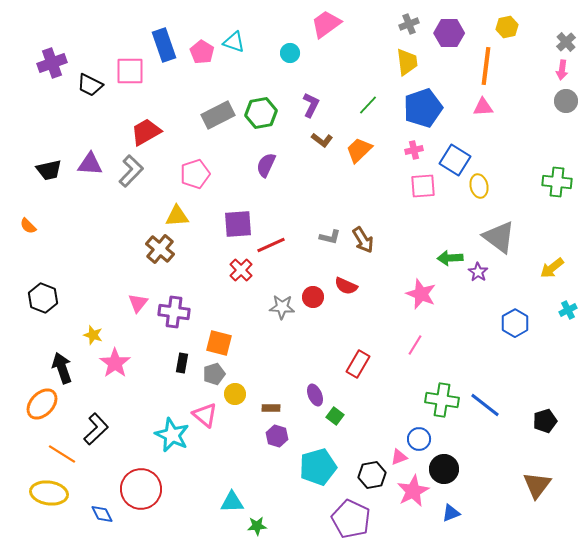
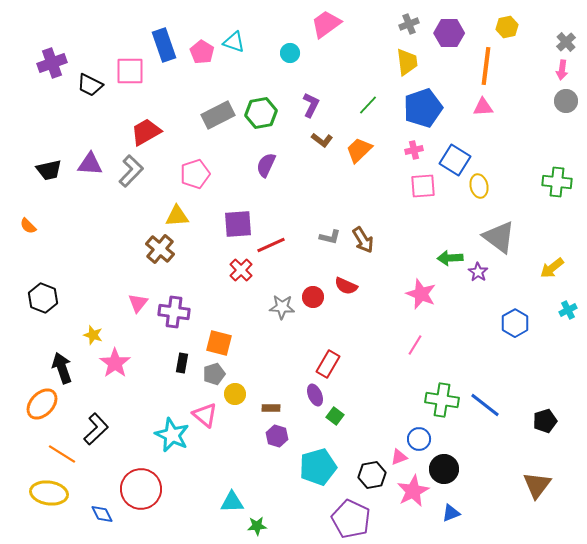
red rectangle at (358, 364): moved 30 px left
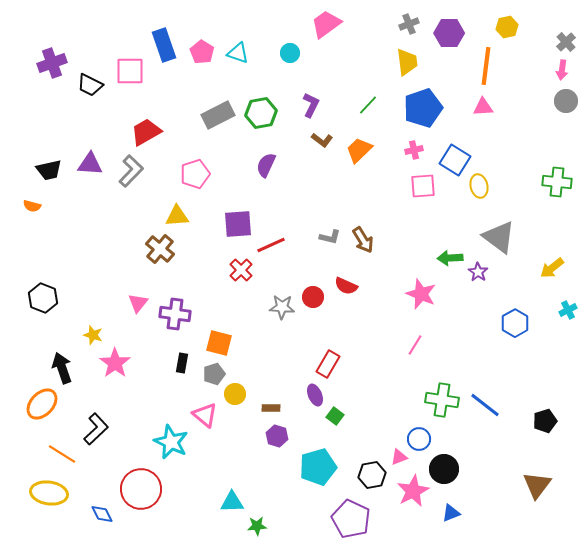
cyan triangle at (234, 42): moved 4 px right, 11 px down
orange semicircle at (28, 226): moved 4 px right, 20 px up; rotated 30 degrees counterclockwise
purple cross at (174, 312): moved 1 px right, 2 px down
cyan star at (172, 435): moved 1 px left, 7 px down
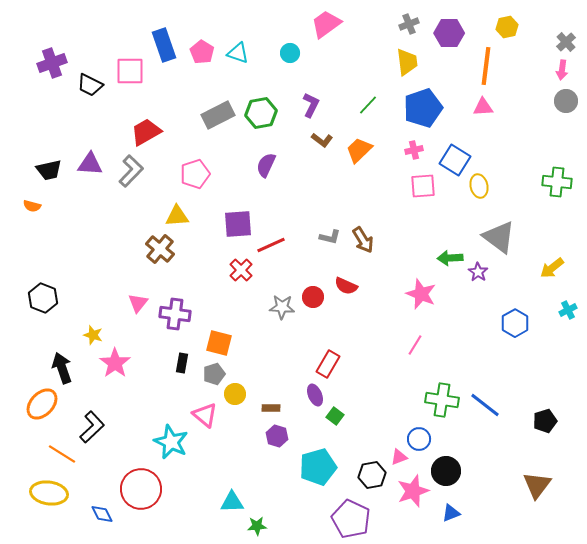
black L-shape at (96, 429): moved 4 px left, 2 px up
black circle at (444, 469): moved 2 px right, 2 px down
pink star at (413, 491): rotated 8 degrees clockwise
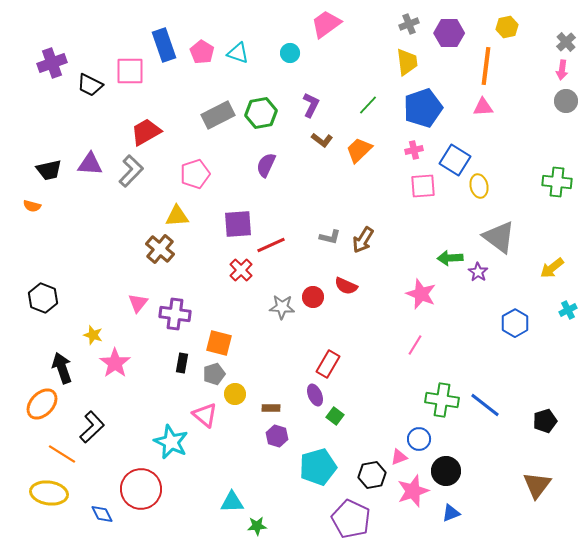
brown arrow at (363, 240): rotated 64 degrees clockwise
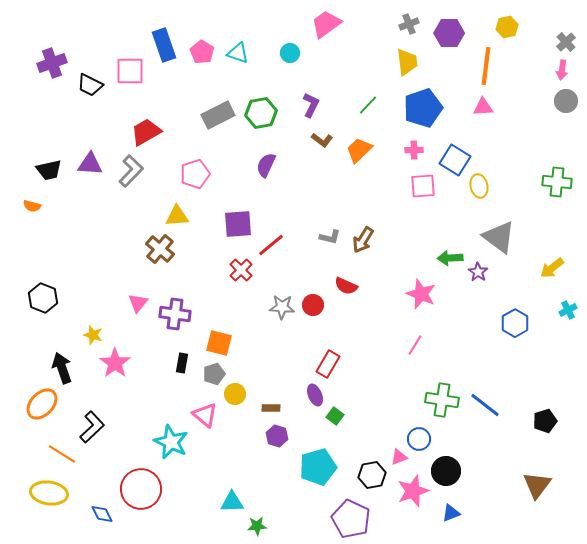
pink cross at (414, 150): rotated 12 degrees clockwise
red line at (271, 245): rotated 16 degrees counterclockwise
red circle at (313, 297): moved 8 px down
